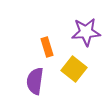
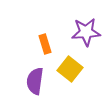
orange rectangle: moved 2 px left, 3 px up
yellow square: moved 4 px left
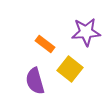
orange rectangle: rotated 36 degrees counterclockwise
purple semicircle: rotated 24 degrees counterclockwise
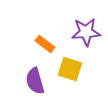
yellow square: rotated 20 degrees counterclockwise
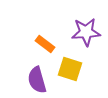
purple semicircle: moved 2 px right, 1 px up
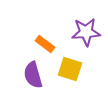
purple semicircle: moved 4 px left, 5 px up
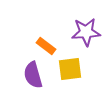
orange rectangle: moved 1 px right, 2 px down
yellow square: rotated 25 degrees counterclockwise
